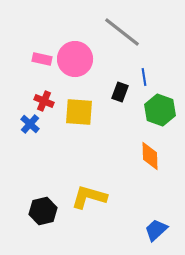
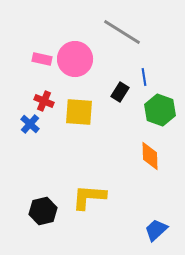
gray line: rotated 6 degrees counterclockwise
black rectangle: rotated 12 degrees clockwise
yellow L-shape: rotated 12 degrees counterclockwise
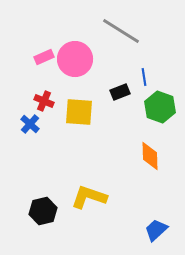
gray line: moved 1 px left, 1 px up
pink rectangle: moved 2 px right, 2 px up; rotated 36 degrees counterclockwise
black rectangle: rotated 36 degrees clockwise
green hexagon: moved 3 px up
yellow L-shape: rotated 15 degrees clockwise
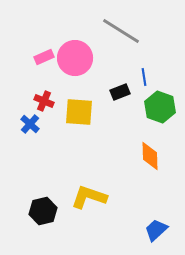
pink circle: moved 1 px up
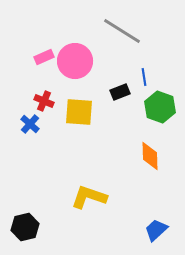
gray line: moved 1 px right
pink circle: moved 3 px down
black hexagon: moved 18 px left, 16 px down
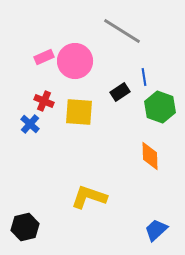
black rectangle: rotated 12 degrees counterclockwise
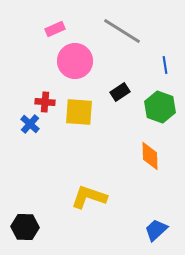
pink rectangle: moved 11 px right, 28 px up
blue line: moved 21 px right, 12 px up
red cross: moved 1 px right, 1 px down; rotated 18 degrees counterclockwise
black hexagon: rotated 16 degrees clockwise
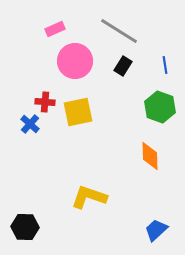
gray line: moved 3 px left
black rectangle: moved 3 px right, 26 px up; rotated 24 degrees counterclockwise
yellow square: moved 1 px left; rotated 16 degrees counterclockwise
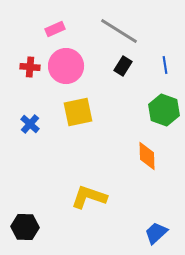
pink circle: moved 9 px left, 5 px down
red cross: moved 15 px left, 35 px up
green hexagon: moved 4 px right, 3 px down
orange diamond: moved 3 px left
blue trapezoid: moved 3 px down
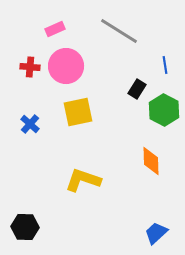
black rectangle: moved 14 px right, 23 px down
green hexagon: rotated 8 degrees clockwise
orange diamond: moved 4 px right, 5 px down
yellow L-shape: moved 6 px left, 17 px up
